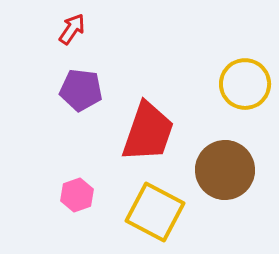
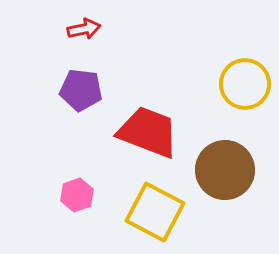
red arrow: moved 12 px right; rotated 44 degrees clockwise
red trapezoid: rotated 88 degrees counterclockwise
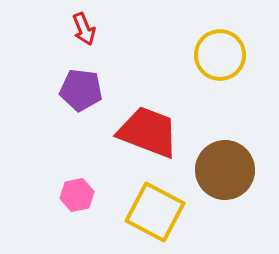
red arrow: rotated 80 degrees clockwise
yellow circle: moved 25 px left, 29 px up
pink hexagon: rotated 8 degrees clockwise
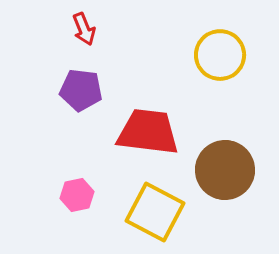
red trapezoid: rotated 14 degrees counterclockwise
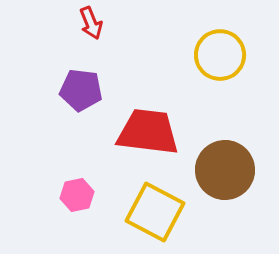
red arrow: moved 7 px right, 6 px up
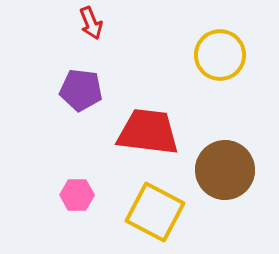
pink hexagon: rotated 12 degrees clockwise
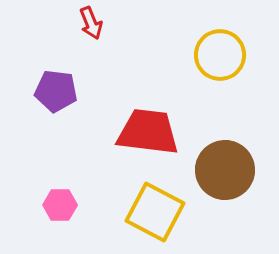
purple pentagon: moved 25 px left, 1 px down
pink hexagon: moved 17 px left, 10 px down
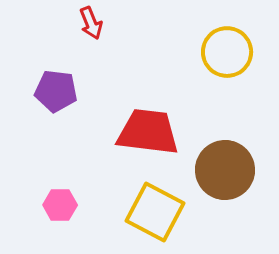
yellow circle: moved 7 px right, 3 px up
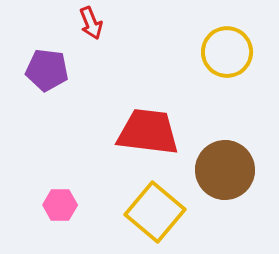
purple pentagon: moved 9 px left, 21 px up
yellow square: rotated 12 degrees clockwise
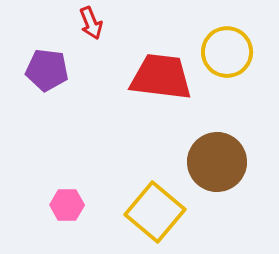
red trapezoid: moved 13 px right, 55 px up
brown circle: moved 8 px left, 8 px up
pink hexagon: moved 7 px right
